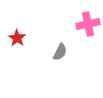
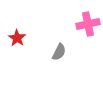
gray semicircle: moved 1 px left
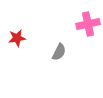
red star: rotated 30 degrees clockwise
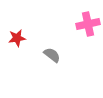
gray semicircle: moved 7 px left, 3 px down; rotated 78 degrees counterclockwise
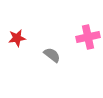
pink cross: moved 13 px down
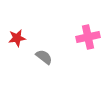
gray semicircle: moved 8 px left, 2 px down
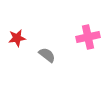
gray semicircle: moved 3 px right, 2 px up
